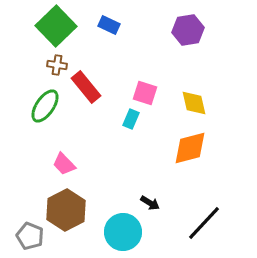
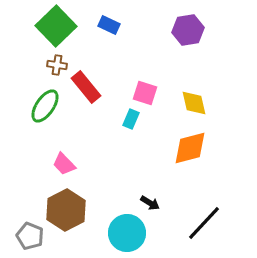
cyan circle: moved 4 px right, 1 px down
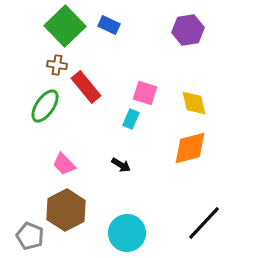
green square: moved 9 px right
black arrow: moved 29 px left, 38 px up
